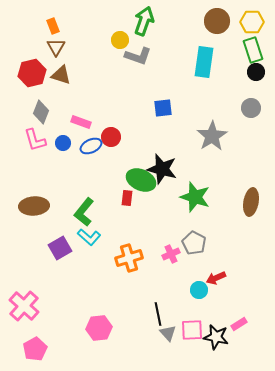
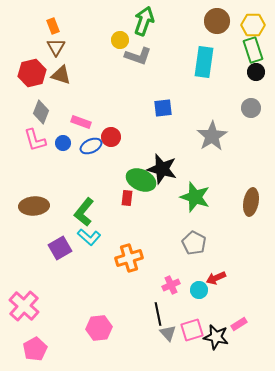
yellow hexagon at (252, 22): moved 1 px right, 3 px down
pink cross at (171, 254): moved 31 px down
pink square at (192, 330): rotated 15 degrees counterclockwise
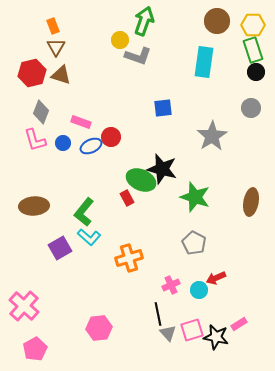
red rectangle at (127, 198): rotated 35 degrees counterclockwise
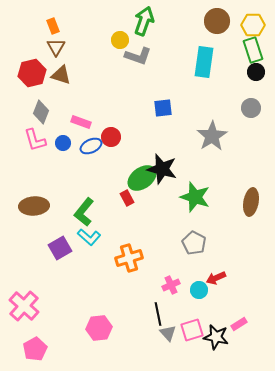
green ellipse at (141, 180): moved 1 px right, 2 px up; rotated 60 degrees counterclockwise
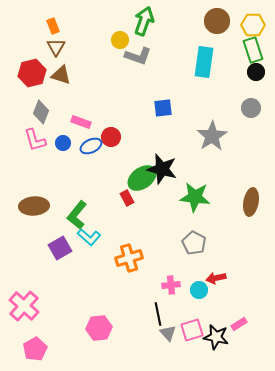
green star at (195, 197): rotated 12 degrees counterclockwise
green L-shape at (84, 212): moved 7 px left, 3 px down
red arrow at (216, 278): rotated 12 degrees clockwise
pink cross at (171, 285): rotated 18 degrees clockwise
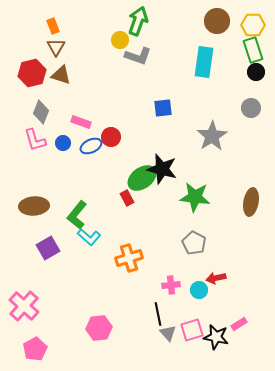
green arrow at (144, 21): moved 6 px left
purple square at (60, 248): moved 12 px left
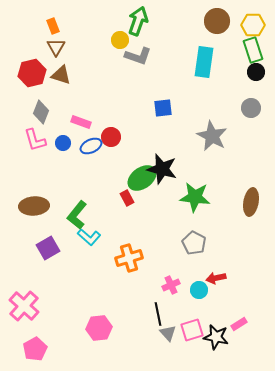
gray star at (212, 136): rotated 12 degrees counterclockwise
pink cross at (171, 285): rotated 18 degrees counterclockwise
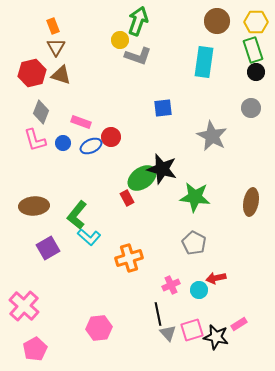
yellow hexagon at (253, 25): moved 3 px right, 3 px up
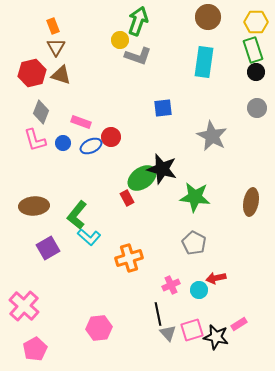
brown circle at (217, 21): moved 9 px left, 4 px up
gray circle at (251, 108): moved 6 px right
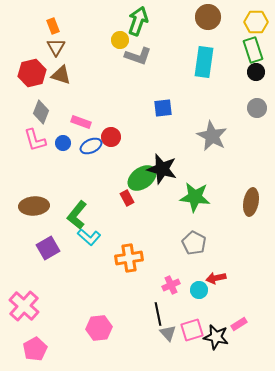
orange cross at (129, 258): rotated 8 degrees clockwise
